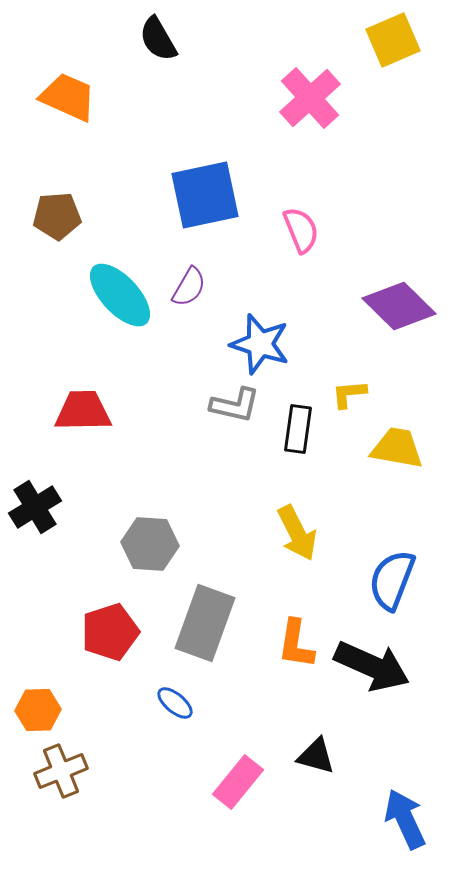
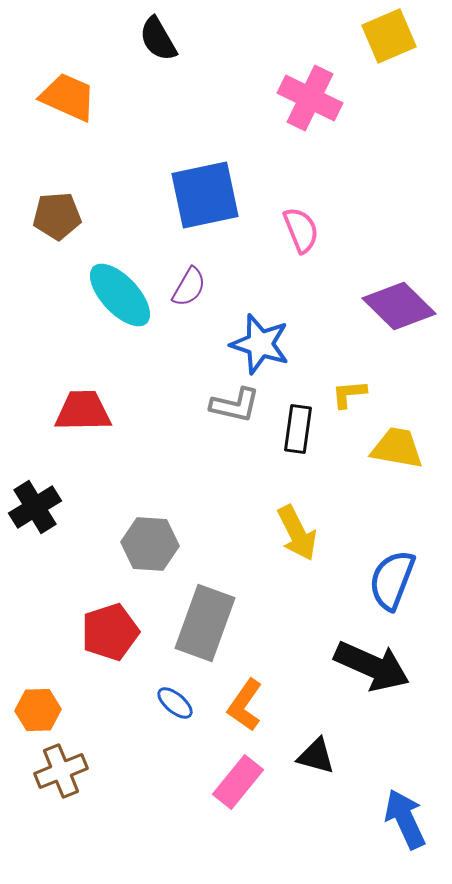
yellow square: moved 4 px left, 4 px up
pink cross: rotated 22 degrees counterclockwise
orange L-shape: moved 51 px left, 61 px down; rotated 26 degrees clockwise
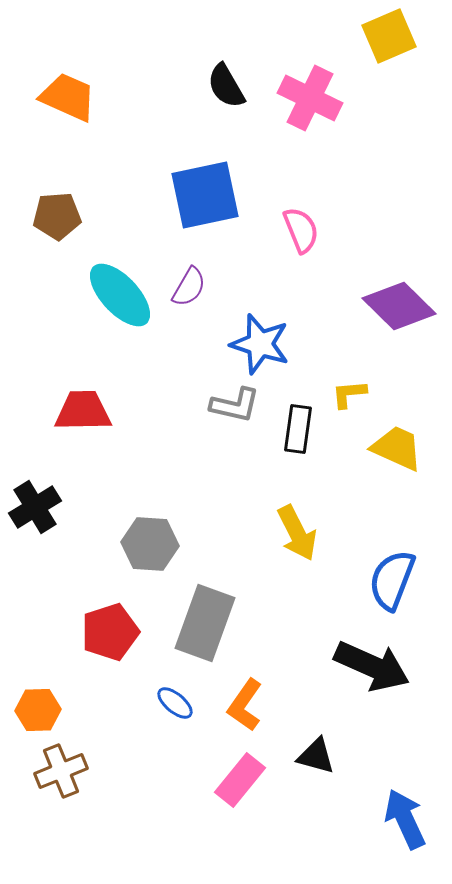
black semicircle: moved 68 px right, 47 px down
yellow trapezoid: rotated 14 degrees clockwise
pink rectangle: moved 2 px right, 2 px up
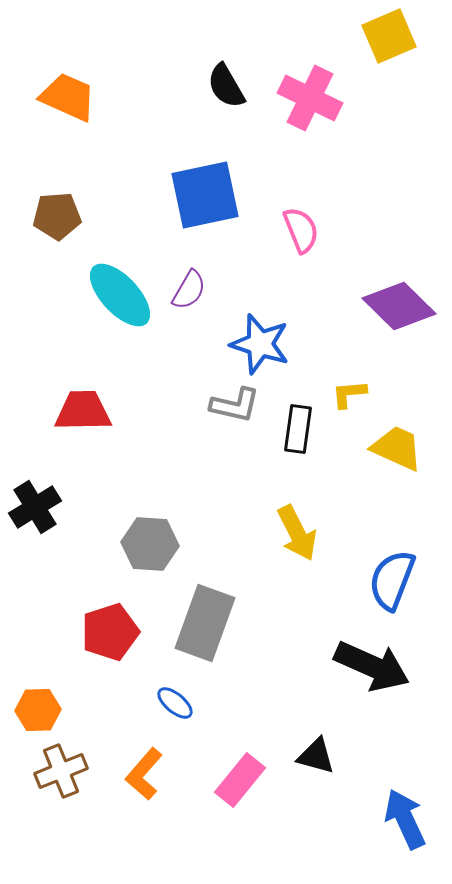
purple semicircle: moved 3 px down
orange L-shape: moved 101 px left, 69 px down; rotated 6 degrees clockwise
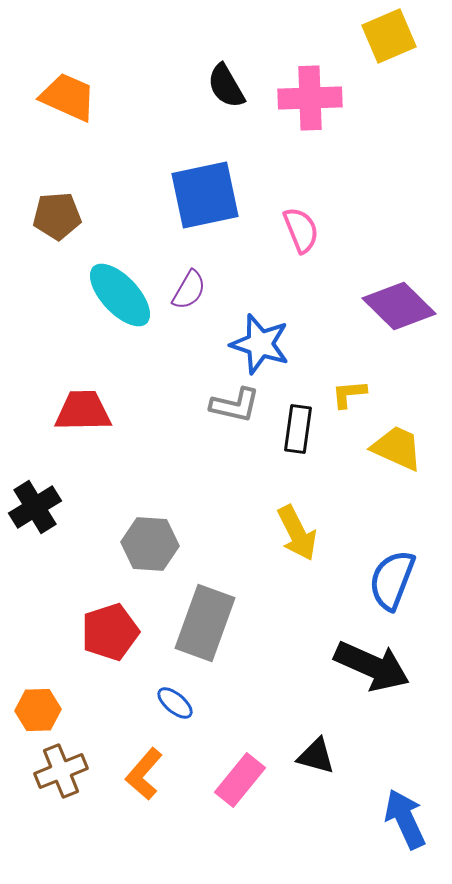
pink cross: rotated 28 degrees counterclockwise
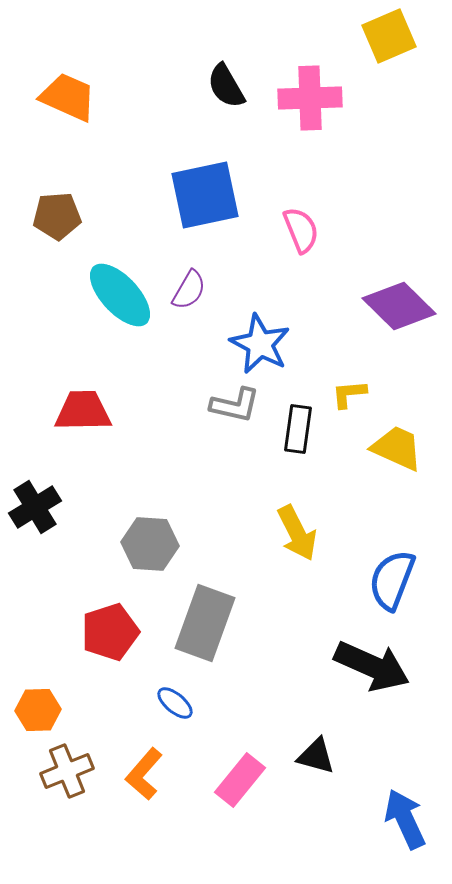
blue star: rotated 10 degrees clockwise
brown cross: moved 6 px right
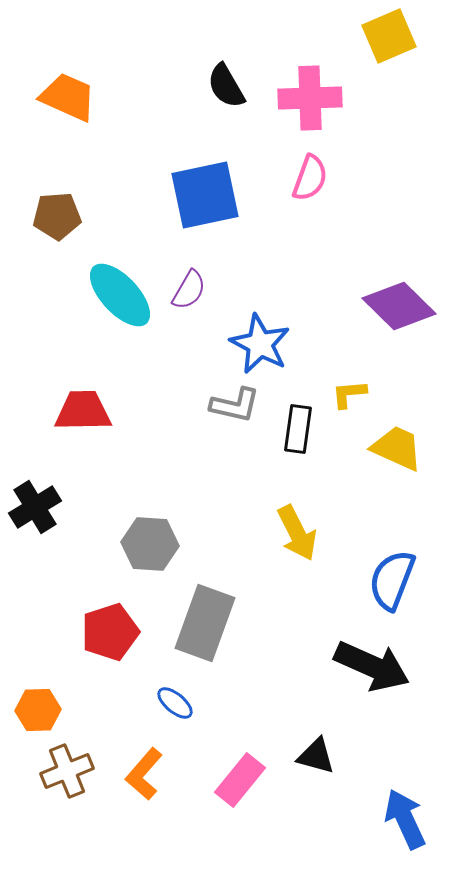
pink semicircle: moved 9 px right, 52 px up; rotated 42 degrees clockwise
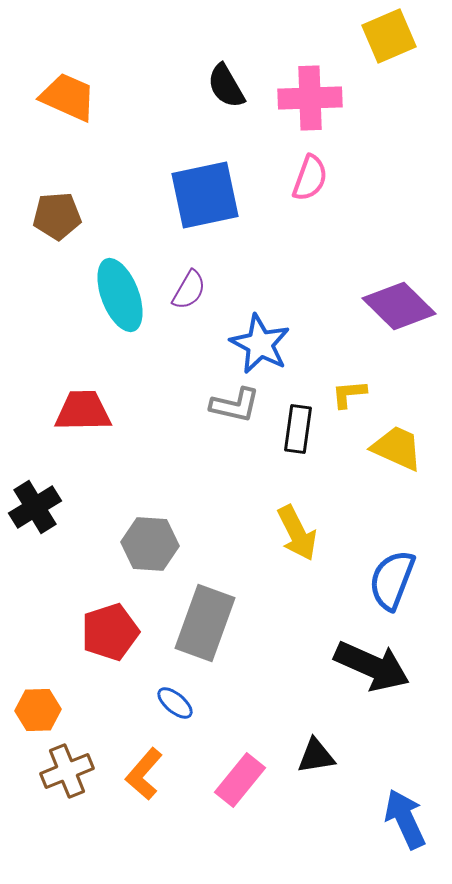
cyan ellipse: rotated 22 degrees clockwise
black triangle: rotated 24 degrees counterclockwise
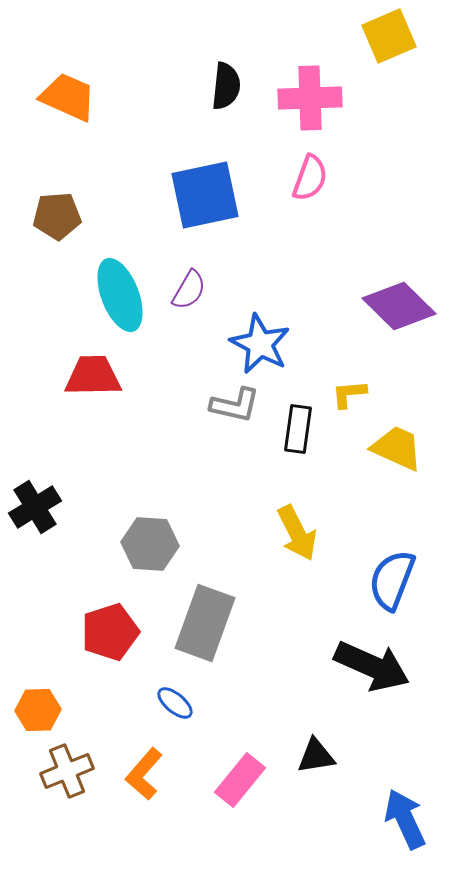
black semicircle: rotated 144 degrees counterclockwise
red trapezoid: moved 10 px right, 35 px up
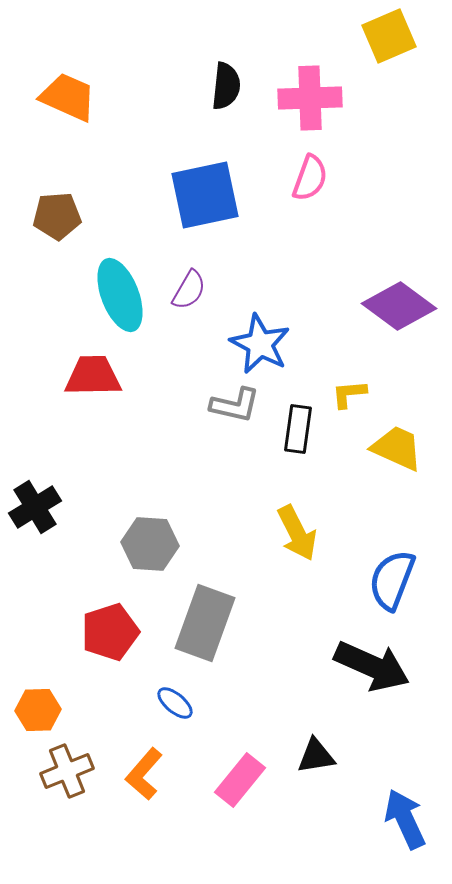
purple diamond: rotated 8 degrees counterclockwise
